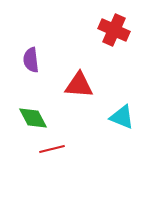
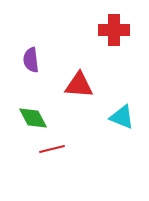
red cross: rotated 24 degrees counterclockwise
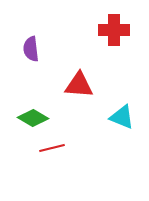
purple semicircle: moved 11 px up
green diamond: rotated 32 degrees counterclockwise
red line: moved 1 px up
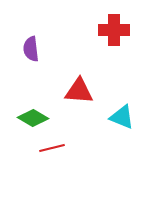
red triangle: moved 6 px down
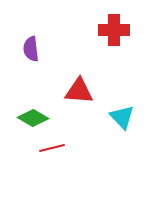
cyan triangle: rotated 24 degrees clockwise
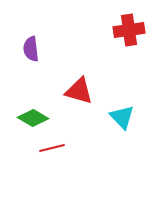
red cross: moved 15 px right; rotated 8 degrees counterclockwise
red triangle: rotated 12 degrees clockwise
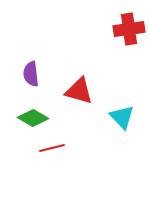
red cross: moved 1 px up
purple semicircle: moved 25 px down
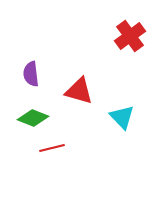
red cross: moved 1 px right, 7 px down; rotated 28 degrees counterclockwise
green diamond: rotated 8 degrees counterclockwise
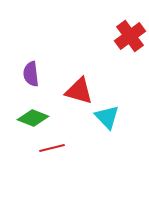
cyan triangle: moved 15 px left
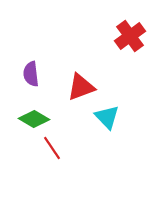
red triangle: moved 2 px right, 4 px up; rotated 36 degrees counterclockwise
green diamond: moved 1 px right, 1 px down; rotated 8 degrees clockwise
red line: rotated 70 degrees clockwise
